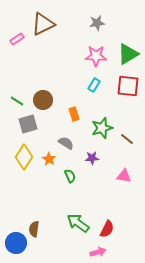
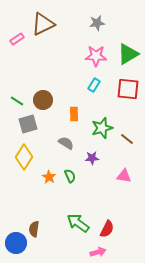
red square: moved 3 px down
orange rectangle: rotated 16 degrees clockwise
orange star: moved 18 px down
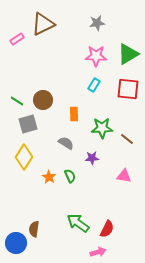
green star: rotated 15 degrees clockwise
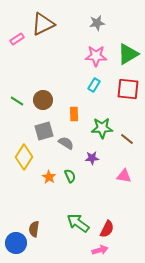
gray square: moved 16 px right, 7 px down
pink arrow: moved 2 px right, 2 px up
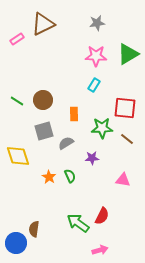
red square: moved 3 px left, 19 px down
gray semicircle: rotated 63 degrees counterclockwise
yellow diamond: moved 6 px left, 1 px up; rotated 50 degrees counterclockwise
pink triangle: moved 1 px left, 4 px down
red semicircle: moved 5 px left, 13 px up
